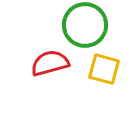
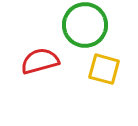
red semicircle: moved 10 px left, 2 px up
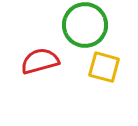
yellow square: moved 2 px up
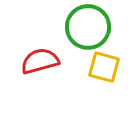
green circle: moved 3 px right, 2 px down
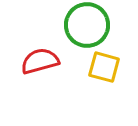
green circle: moved 1 px left, 2 px up
